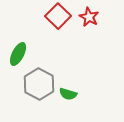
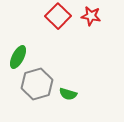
red star: moved 2 px right, 1 px up; rotated 18 degrees counterclockwise
green ellipse: moved 3 px down
gray hexagon: moved 2 px left; rotated 16 degrees clockwise
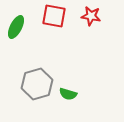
red square: moved 4 px left; rotated 35 degrees counterclockwise
green ellipse: moved 2 px left, 30 px up
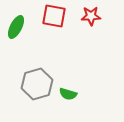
red star: rotated 12 degrees counterclockwise
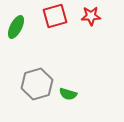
red square: moved 1 px right; rotated 25 degrees counterclockwise
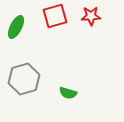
gray hexagon: moved 13 px left, 5 px up
green semicircle: moved 1 px up
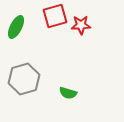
red star: moved 10 px left, 9 px down
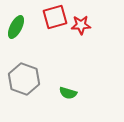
red square: moved 1 px down
gray hexagon: rotated 24 degrees counterclockwise
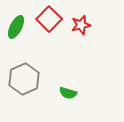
red square: moved 6 px left, 2 px down; rotated 30 degrees counterclockwise
red star: rotated 12 degrees counterclockwise
gray hexagon: rotated 16 degrees clockwise
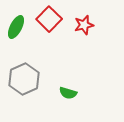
red star: moved 3 px right
